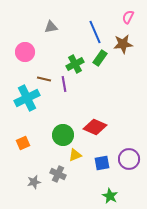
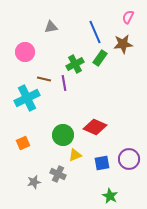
purple line: moved 1 px up
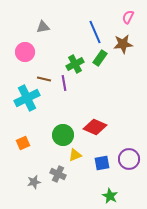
gray triangle: moved 8 px left
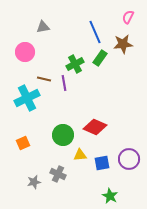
yellow triangle: moved 5 px right; rotated 16 degrees clockwise
